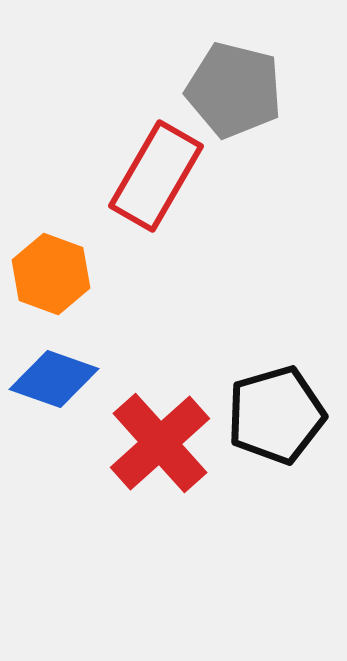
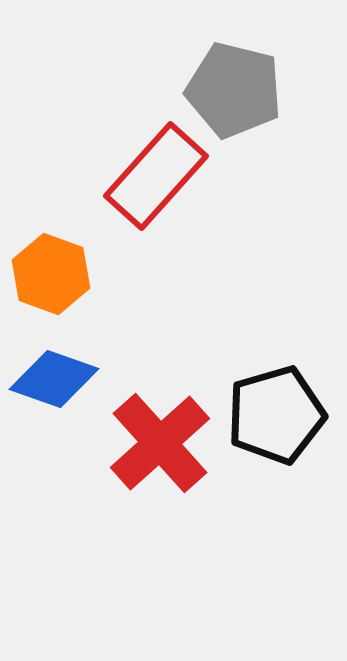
red rectangle: rotated 12 degrees clockwise
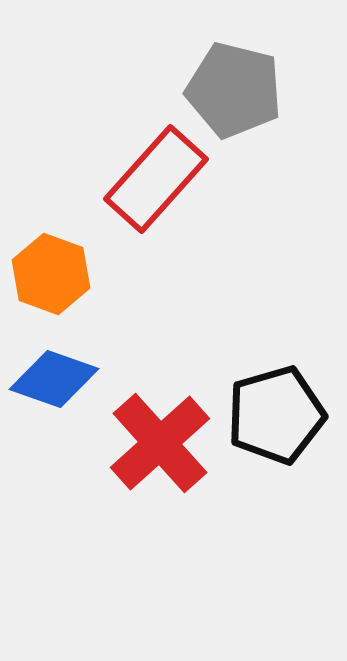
red rectangle: moved 3 px down
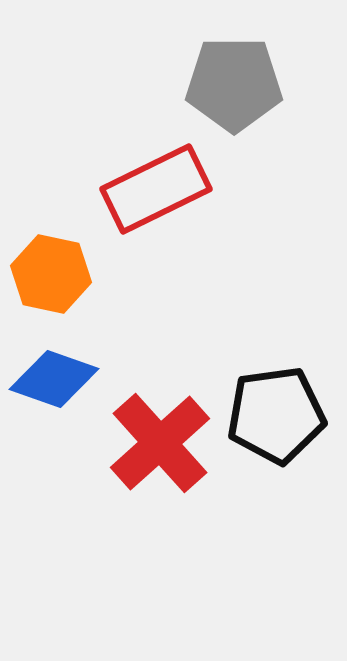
gray pentagon: moved 6 px up; rotated 14 degrees counterclockwise
red rectangle: moved 10 px down; rotated 22 degrees clockwise
orange hexagon: rotated 8 degrees counterclockwise
black pentagon: rotated 8 degrees clockwise
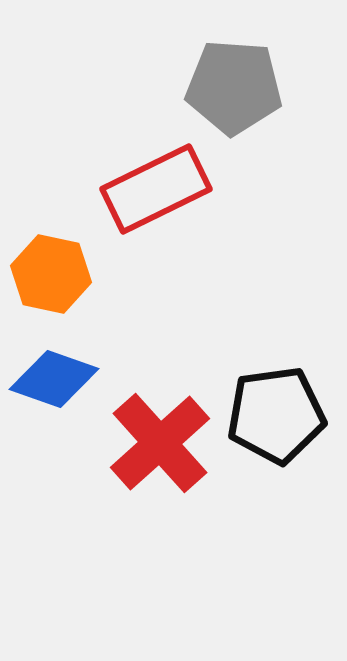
gray pentagon: moved 3 px down; rotated 4 degrees clockwise
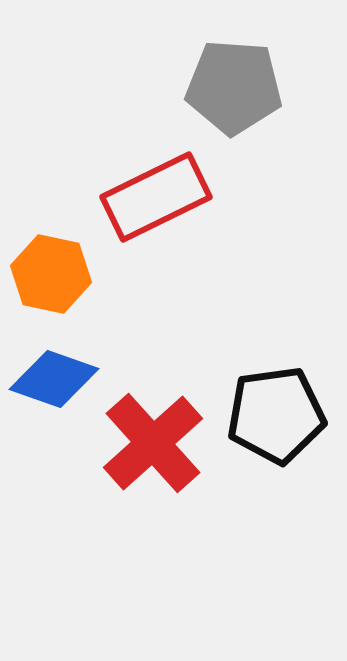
red rectangle: moved 8 px down
red cross: moved 7 px left
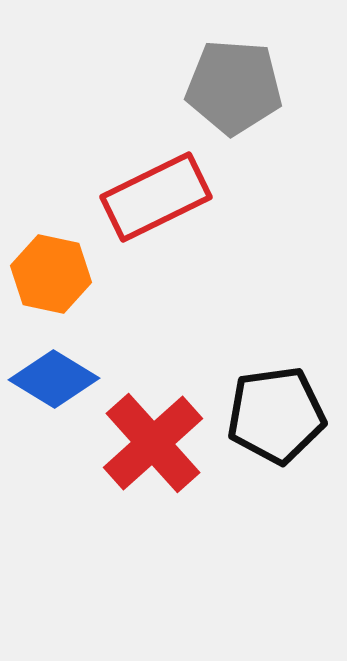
blue diamond: rotated 12 degrees clockwise
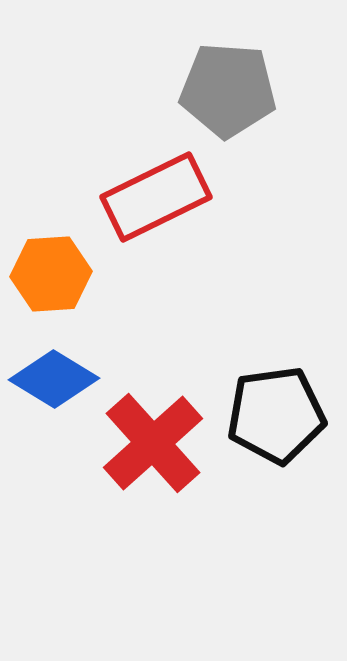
gray pentagon: moved 6 px left, 3 px down
orange hexagon: rotated 16 degrees counterclockwise
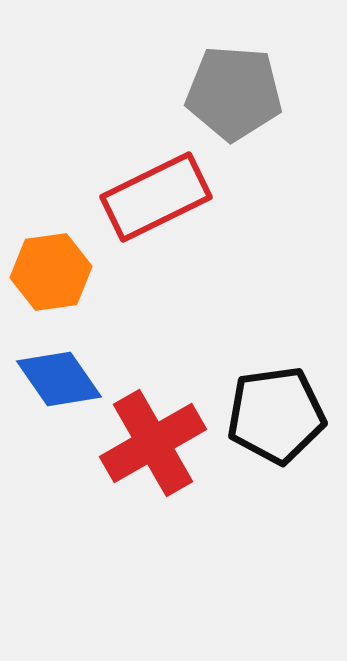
gray pentagon: moved 6 px right, 3 px down
orange hexagon: moved 2 px up; rotated 4 degrees counterclockwise
blue diamond: moved 5 px right; rotated 24 degrees clockwise
red cross: rotated 12 degrees clockwise
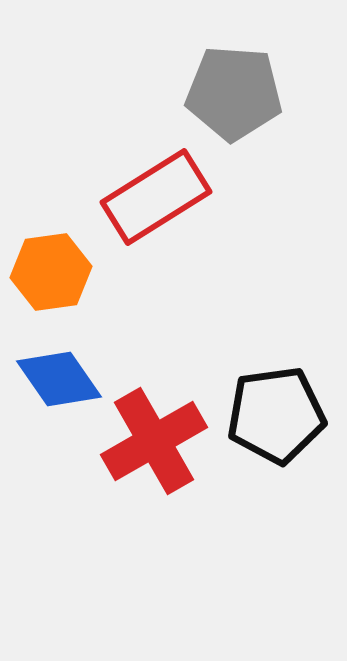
red rectangle: rotated 6 degrees counterclockwise
red cross: moved 1 px right, 2 px up
